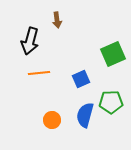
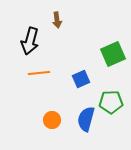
blue semicircle: moved 1 px right, 4 px down
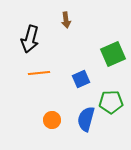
brown arrow: moved 9 px right
black arrow: moved 2 px up
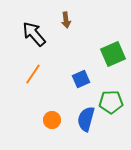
black arrow: moved 4 px right, 5 px up; rotated 124 degrees clockwise
orange line: moved 6 px left, 1 px down; rotated 50 degrees counterclockwise
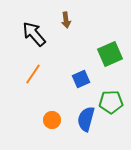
green square: moved 3 px left
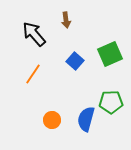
blue square: moved 6 px left, 18 px up; rotated 24 degrees counterclockwise
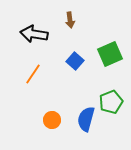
brown arrow: moved 4 px right
black arrow: rotated 40 degrees counterclockwise
green pentagon: rotated 20 degrees counterclockwise
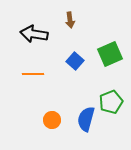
orange line: rotated 55 degrees clockwise
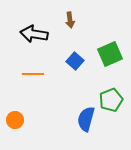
green pentagon: moved 2 px up
orange circle: moved 37 px left
